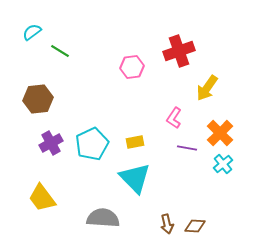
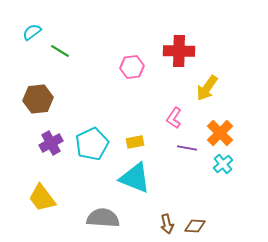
red cross: rotated 20 degrees clockwise
cyan triangle: rotated 24 degrees counterclockwise
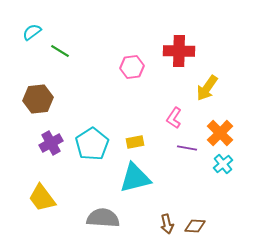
cyan pentagon: rotated 8 degrees counterclockwise
cyan triangle: rotated 36 degrees counterclockwise
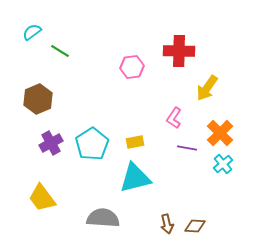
brown hexagon: rotated 16 degrees counterclockwise
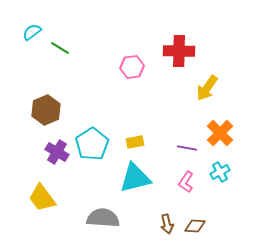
green line: moved 3 px up
brown hexagon: moved 8 px right, 11 px down
pink L-shape: moved 12 px right, 64 px down
purple cross: moved 6 px right, 9 px down; rotated 30 degrees counterclockwise
cyan cross: moved 3 px left, 8 px down; rotated 12 degrees clockwise
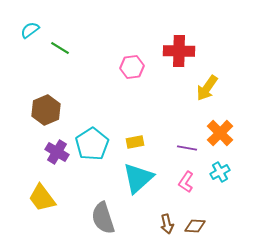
cyan semicircle: moved 2 px left, 2 px up
cyan triangle: moved 3 px right; rotated 28 degrees counterclockwise
gray semicircle: rotated 112 degrees counterclockwise
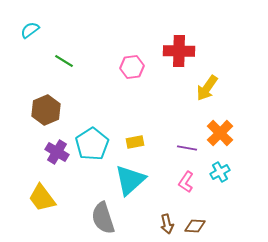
green line: moved 4 px right, 13 px down
cyan triangle: moved 8 px left, 2 px down
